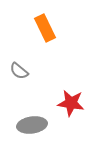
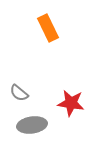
orange rectangle: moved 3 px right
gray semicircle: moved 22 px down
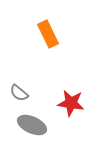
orange rectangle: moved 6 px down
gray ellipse: rotated 32 degrees clockwise
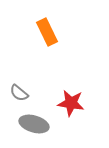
orange rectangle: moved 1 px left, 2 px up
gray ellipse: moved 2 px right, 1 px up; rotated 8 degrees counterclockwise
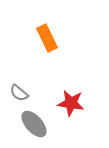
orange rectangle: moved 6 px down
gray ellipse: rotated 32 degrees clockwise
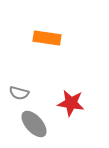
orange rectangle: rotated 56 degrees counterclockwise
gray semicircle: rotated 24 degrees counterclockwise
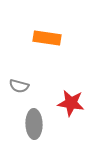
gray semicircle: moved 7 px up
gray ellipse: rotated 40 degrees clockwise
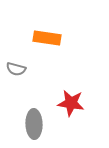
gray semicircle: moved 3 px left, 17 px up
